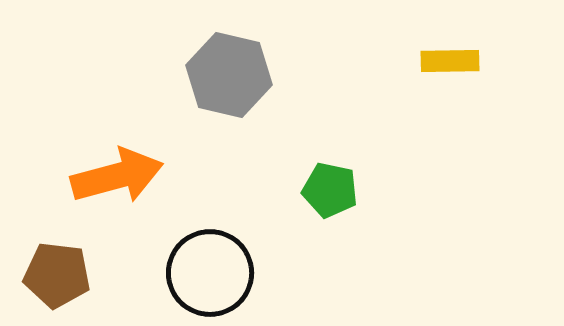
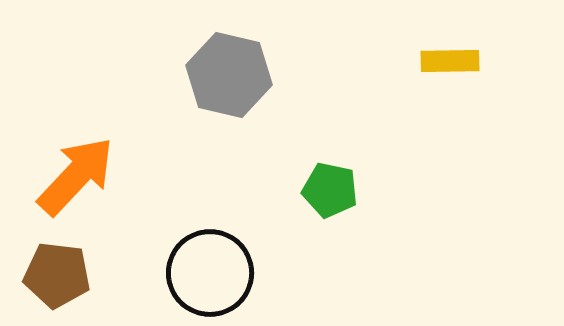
orange arrow: moved 41 px left; rotated 32 degrees counterclockwise
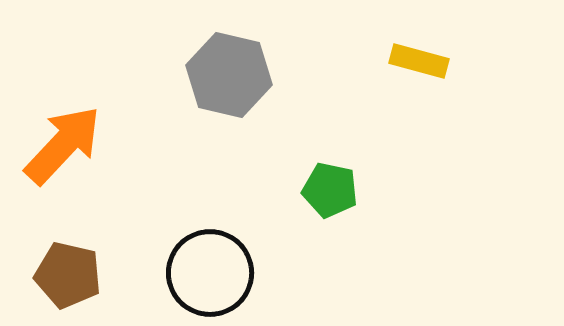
yellow rectangle: moved 31 px left; rotated 16 degrees clockwise
orange arrow: moved 13 px left, 31 px up
brown pentagon: moved 11 px right; rotated 6 degrees clockwise
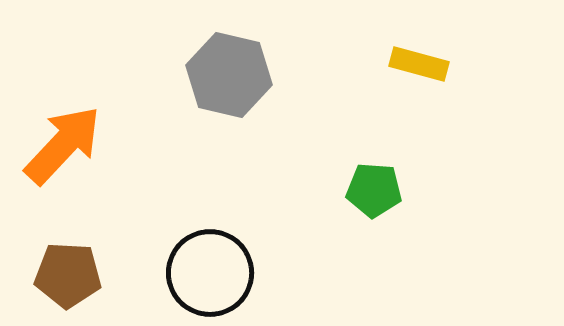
yellow rectangle: moved 3 px down
green pentagon: moved 44 px right; rotated 8 degrees counterclockwise
brown pentagon: rotated 10 degrees counterclockwise
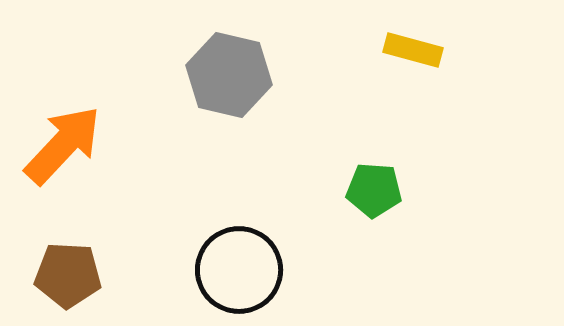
yellow rectangle: moved 6 px left, 14 px up
black circle: moved 29 px right, 3 px up
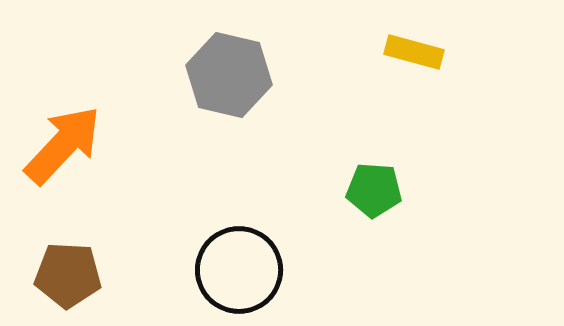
yellow rectangle: moved 1 px right, 2 px down
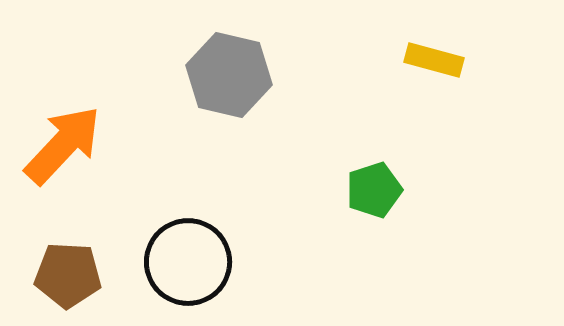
yellow rectangle: moved 20 px right, 8 px down
green pentagon: rotated 22 degrees counterclockwise
black circle: moved 51 px left, 8 px up
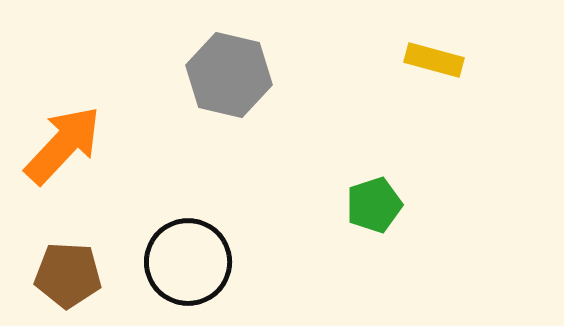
green pentagon: moved 15 px down
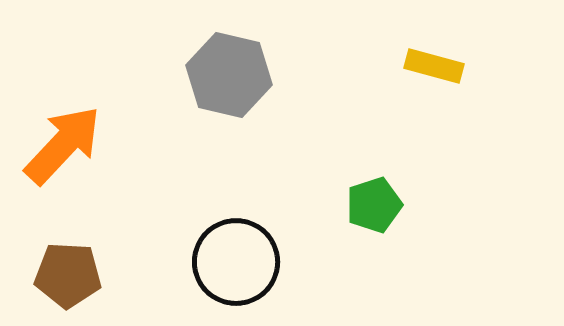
yellow rectangle: moved 6 px down
black circle: moved 48 px right
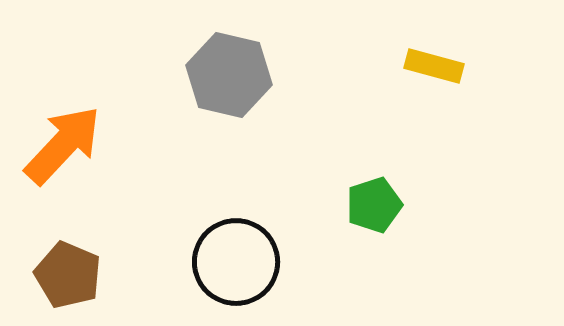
brown pentagon: rotated 20 degrees clockwise
